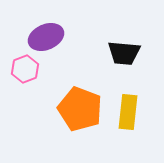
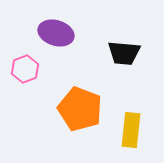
purple ellipse: moved 10 px right, 4 px up; rotated 40 degrees clockwise
yellow rectangle: moved 3 px right, 18 px down
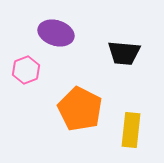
pink hexagon: moved 1 px right, 1 px down
orange pentagon: rotated 6 degrees clockwise
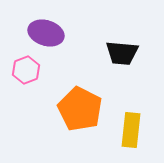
purple ellipse: moved 10 px left
black trapezoid: moved 2 px left
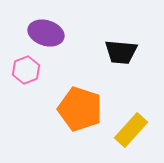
black trapezoid: moved 1 px left, 1 px up
orange pentagon: rotated 9 degrees counterclockwise
yellow rectangle: rotated 36 degrees clockwise
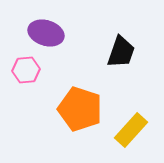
black trapezoid: rotated 76 degrees counterclockwise
pink hexagon: rotated 16 degrees clockwise
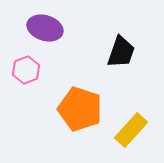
purple ellipse: moved 1 px left, 5 px up
pink hexagon: rotated 16 degrees counterclockwise
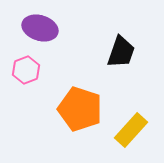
purple ellipse: moved 5 px left
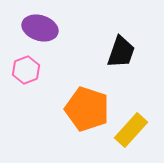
orange pentagon: moved 7 px right
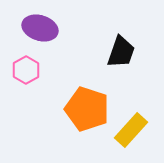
pink hexagon: rotated 8 degrees counterclockwise
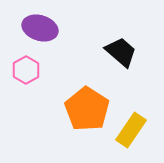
black trapezoid: rotated 68 degrees counterclockwise
orange pentagon: rotated 15 degrees clockwise
yellow rectangle: rotated 8 degrees counterclockwise
